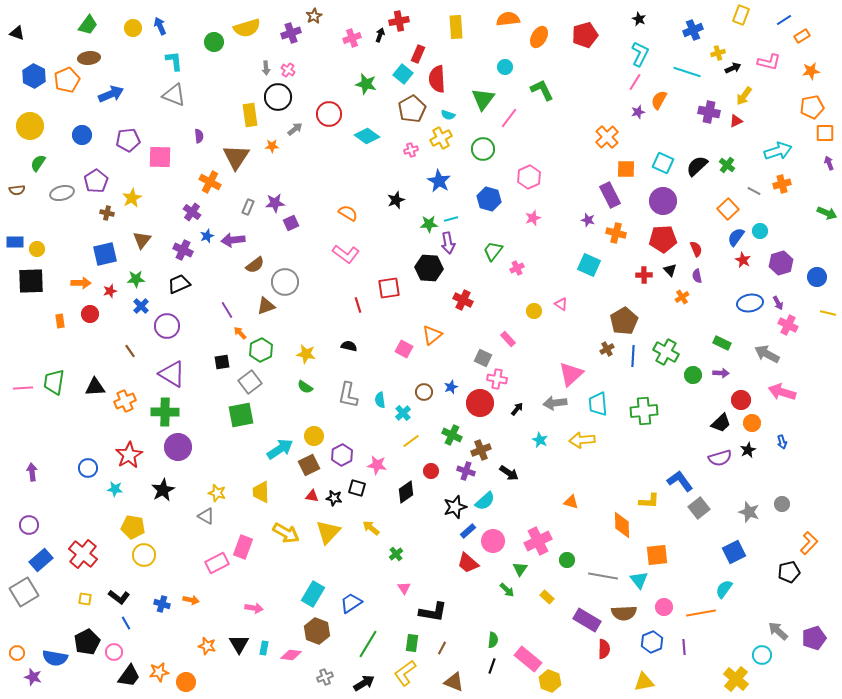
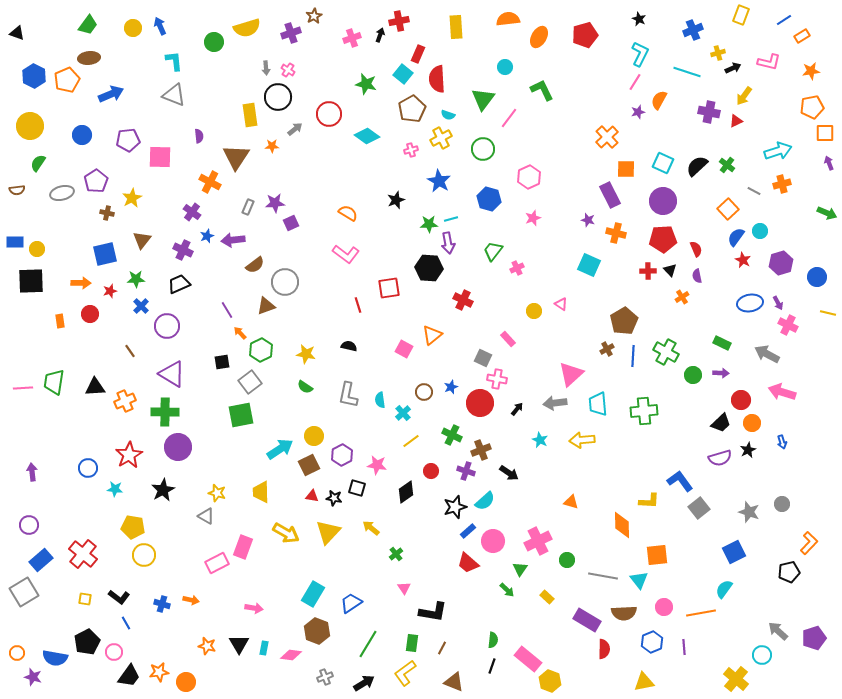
red cross at (644, 275): moved 4 px right, 4 px up
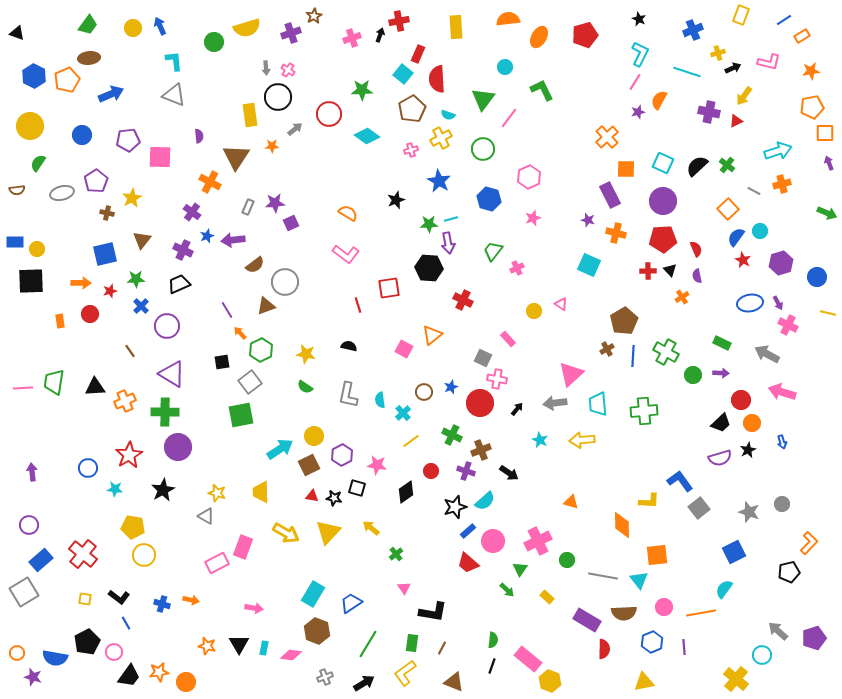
green star at (366, 84): moved 4 px left, 6 px down; rotated 15 degrees counterclockwise
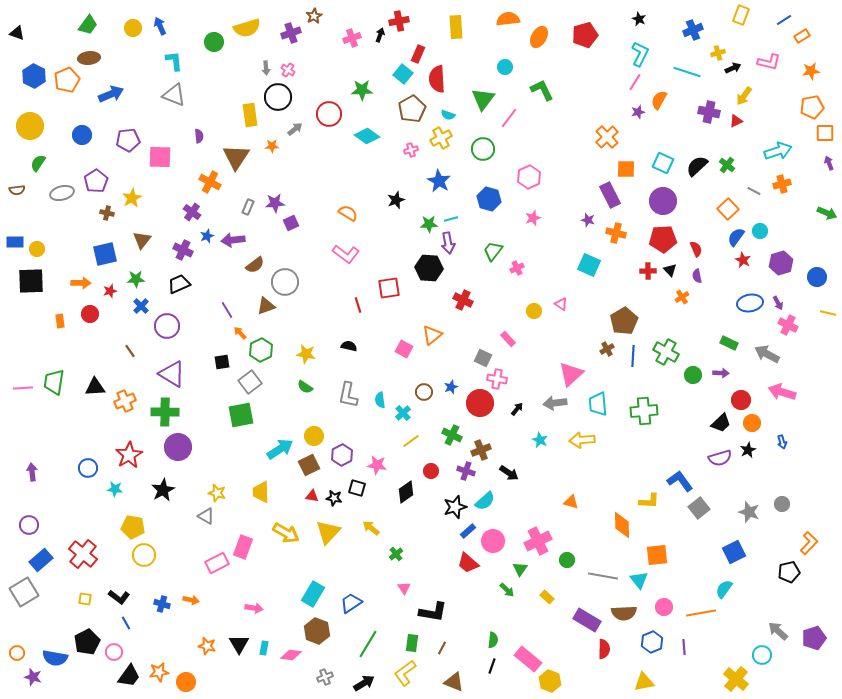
green rectangle at (722, 343): moved 7 px right
